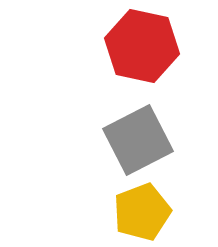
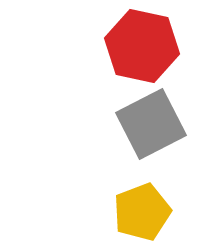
gray square: moved 13 px right, 16 px up
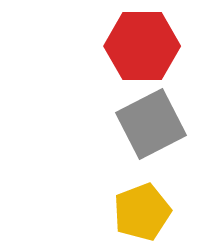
red hexagon: rotated 12 degrees counterclockwise
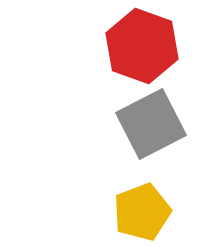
red hexagon: rotated 20 degrees clockwise
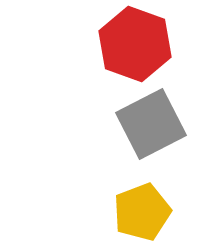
red hexagon: moved 7 px left, 2 px up
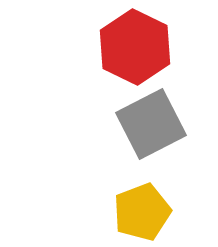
red hexagon: moved 3 px down; rotated 6 degrees clockwise
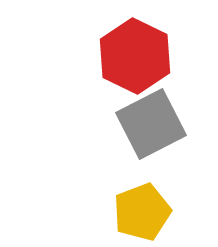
red hexagon: moved 9 px down
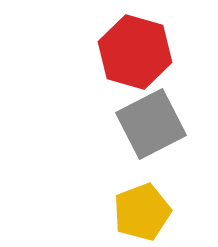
red hexagon: moved 4 px up; rotated 10 degrees counterclockwise
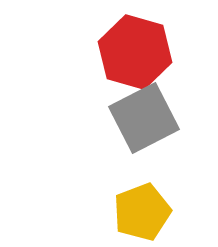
gray square: moved 7 px left, 6 px up
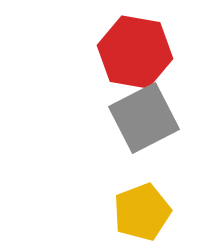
red hexagon: rotated 6 degrees counterclockwise
